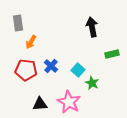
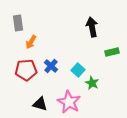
green rectangle: moved 2 px up
red pentagon: rotated 10 degrees counterclockwise
black triangle: rotated 21 degrees clockwise
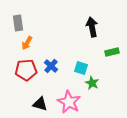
orange arrow: moved 4 px left, 1 px down
cyan square: moved 3 px right, 2 px up; rotated 24 degrees counterclockwise
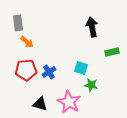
orange arrow: moved 1 px up; rotated 80 degrees counterclockwise
blue cross: moved 2 px left, 6 px down; rotated 16 degrees clockwise
green star: moved 1 px left, 2 px down; rotated 16 degrees counterclockwise
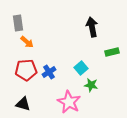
cyan square: rotated 32 degrees clockwise
black triangle: moved 17 px left
